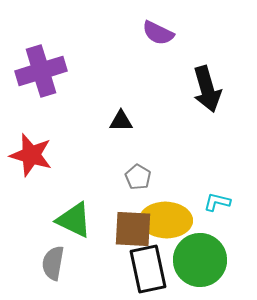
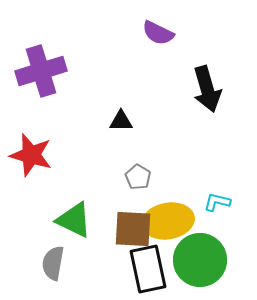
yellow ellipse: moved 2 px right, 1 px down; rotated 12 degrees counterclockwise
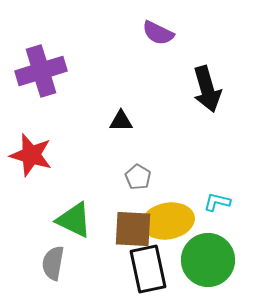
green circle: moved 8 px right
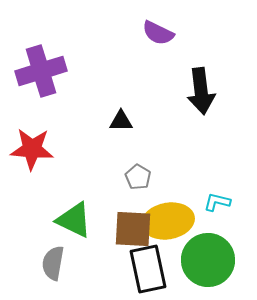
black arrow: moved 6 px left, 2 px down; rotated 9 degrees clockwise
red star: moved 1 px right, 6 px up; rotated 12 degrees counterclockwise
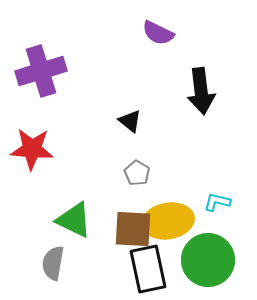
black triangle: moved 9 px right; rotated 40 degrees clockwise
gray pentagon: moved 1 px left, 4 px up
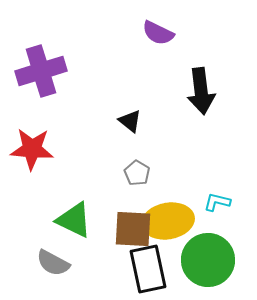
gray semicircle: rotated 72 degrees counterclockwise
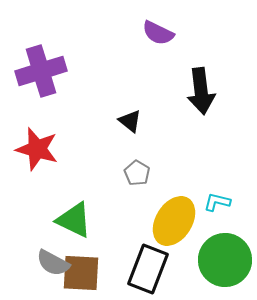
red star: moved 5 px right; rotated 12 degrees clockwise
yellow ellipse: moved 6 px right; rotated 48 degrees counterclockwise
brown square: moved 52 px left, 44 px down
green circle: moved 17 px right
black rectangle: rotated 33 degrees clockwise
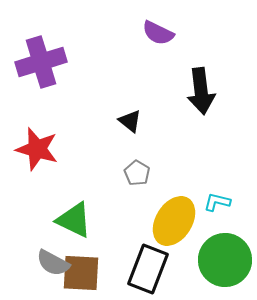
purple cross: moved 9 px up
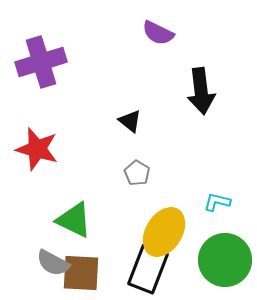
yellow ellipse: moved 10 px left, 11 px down
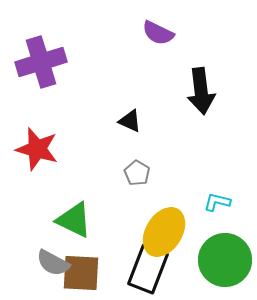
black triangle: rotated 15 degrees counterclockwise
